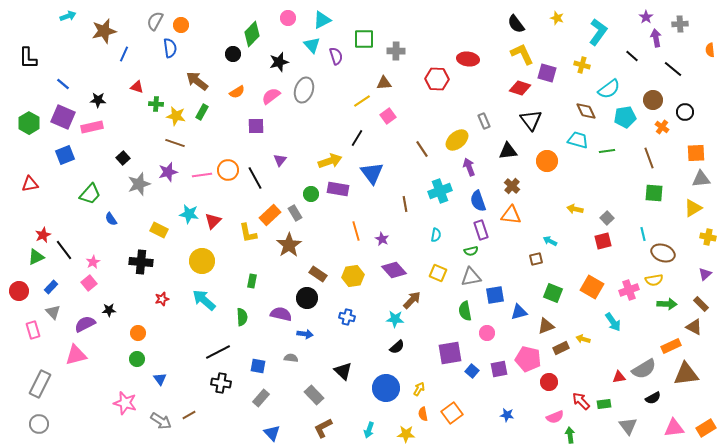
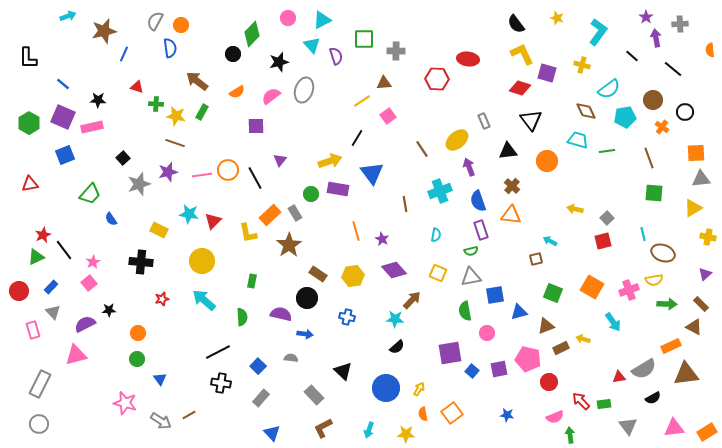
blue square at (258, 366): rotated 35 degrees clockwise
orange rectangle at (706, 428): moved 1 px right, 4 px down
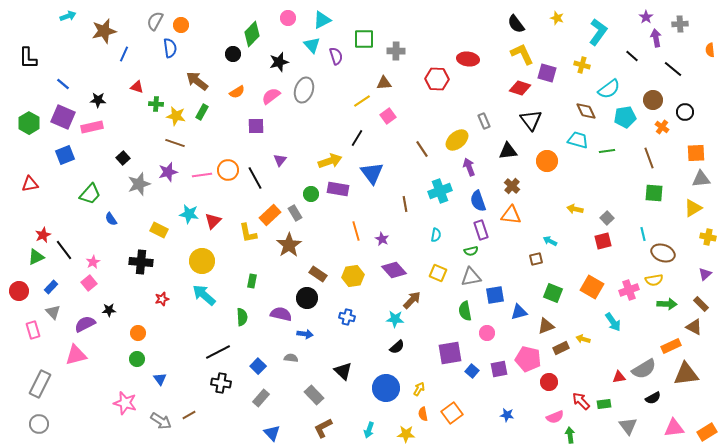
cyan arrow at (204, 300): moved 5 px up
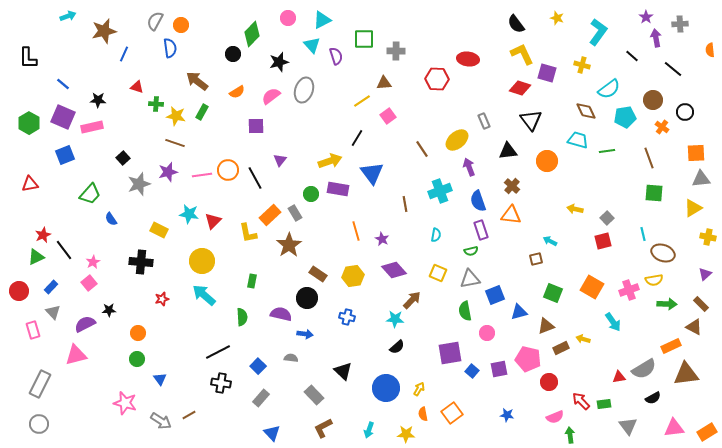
gray triangle at (471, 277): moved 1 px left, 2 px down
blue square at (495, 295): rotated 12 degrees counterclockwise
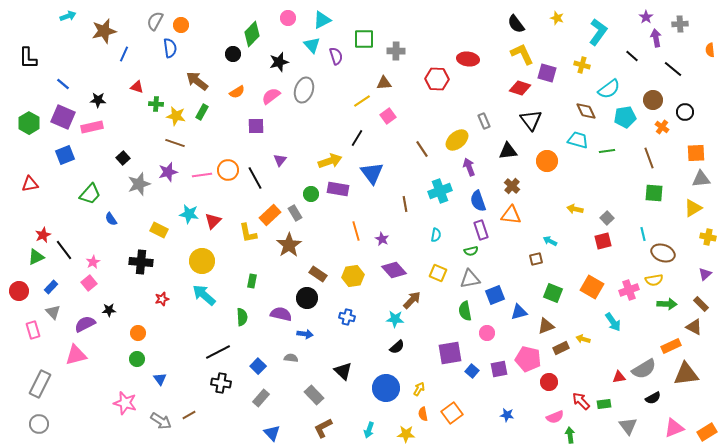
pink triangle at (674, 428): rotated 15 degrees counterclockwise
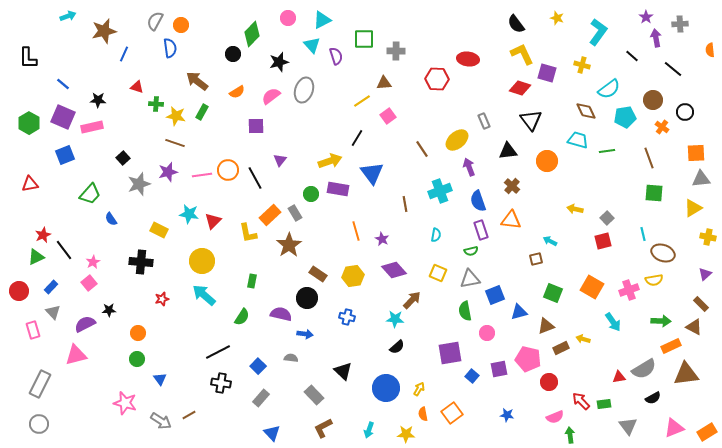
orange triangle at (511, 215): moved 5 px down
green arrow at (667, 304): moved 6 px left, 17 px down
green semicircle at (242, 317): rotated 36 degrees clockwise
blue square at (472, 371): moved 5 px down
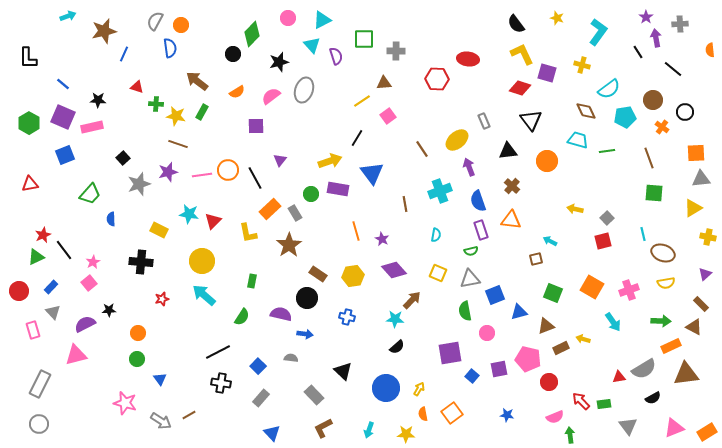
black line at (632, 56): moved 6 px right, 4 px up; rotated 16 degrees clockwise
brown line at (175, 143): moved 3 px right, 1 px down
orange rectangle at (270, 215): moved 6 px up
blue semicircle at (111, 219): rotated 32 degrees clockwise
yellow semicircle at (654, 280): moved 12 px right, 3 px down
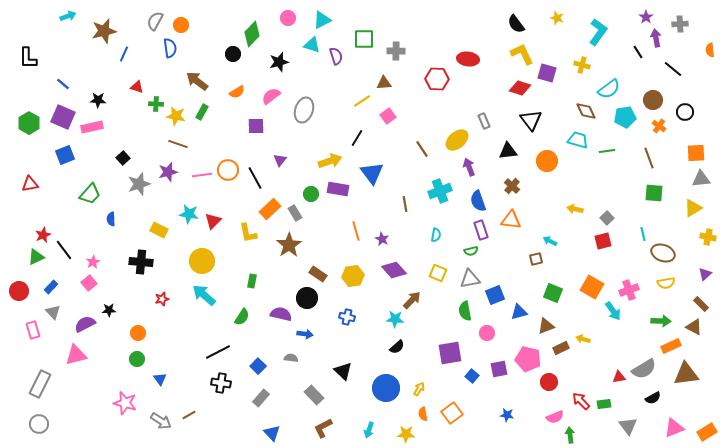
cyan triangle at (312, 45): rotated 30 degrees counterclockwise
gray ellipse at (304, 90): moved 20 px down
orange cross at (662, 127): moved 3 px left, 1 px up
cyan arrow at (613, 322): moved 11 px up
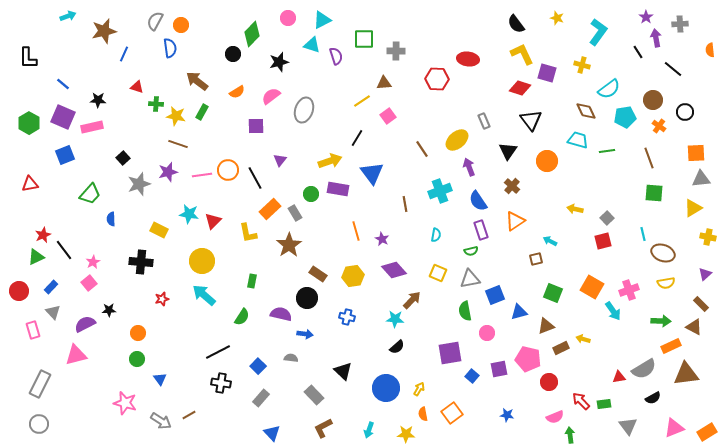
black triangle at (508, 151): rotated 48 degrees counterclockwise
blue semicircle at (478, 201): rotated 15 degrees counterclockwise
orange triangle at (511, 220): moved 4 px right, 1 px down; rotated 40 degrees counterclockwise
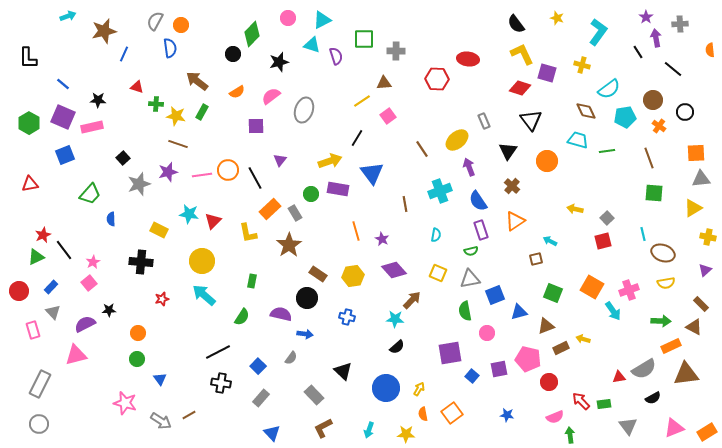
purple triangle at (705, 274): moved 4 px up
gray semicircle at (291, 358): rotated 120 degrees clockwise
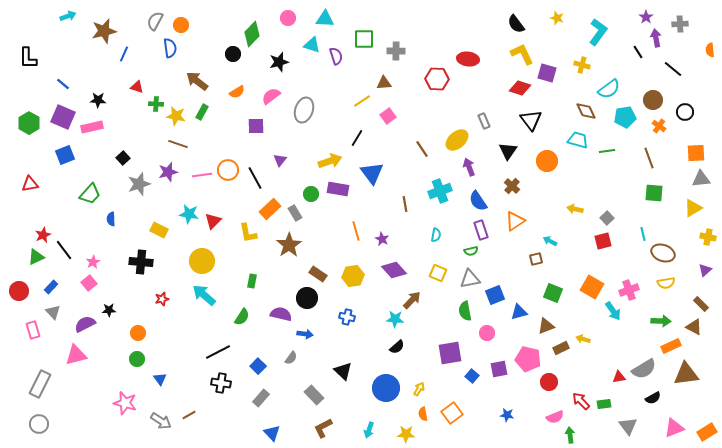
cyan triangle at (322, 20): moved 3 px right, 1 px up; rotated 30 degrees clockwise
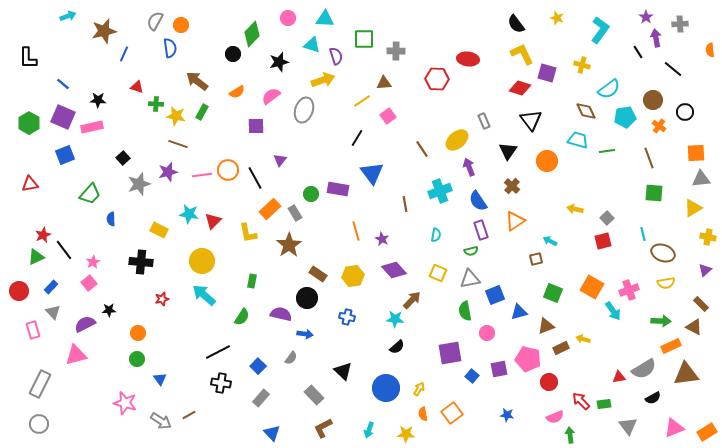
cyan L-shape at (598, 32): moved 2 px right, 2 px up
yellow arrow at (330, 161): moved 7 px left, 81 px up
